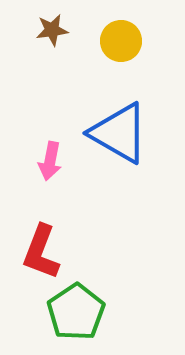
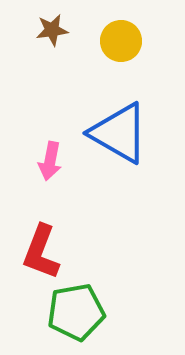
green pentagon: rotated 24 degrees clockwise
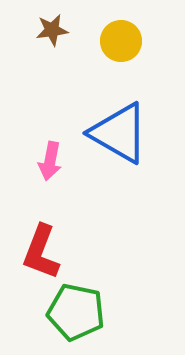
green pentagon: rotated 22 degrees clockwise
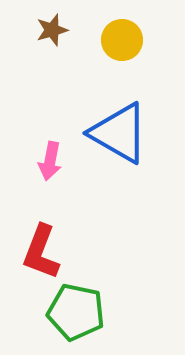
brown star: rotated 8 degrees counterclockwise
yellow circle: moved 1 px right, 1 px up
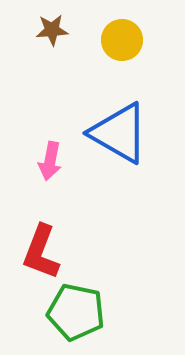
brown star: rotated 12 degrees clockwise
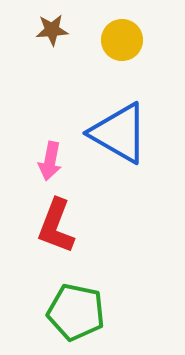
red L-shape: moved 15 px right, 26 px up
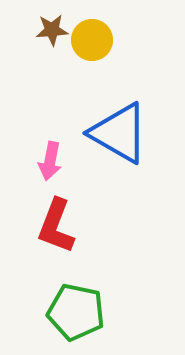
yellow circle: moved 30 px left
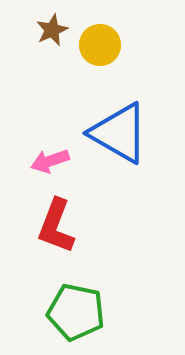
brown star: rotated 20 degrees counterclockwise
yellow circle: moved 8 px right, 5 px down
pink arrow: rotated 60 degrees clockwise
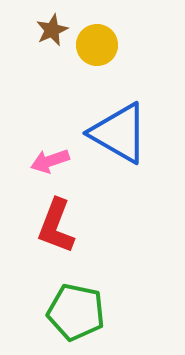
yellow circle: moved 3 px left
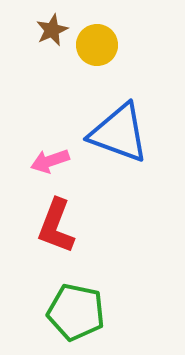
blue triangle: rotated 10 degrees counterclockwise
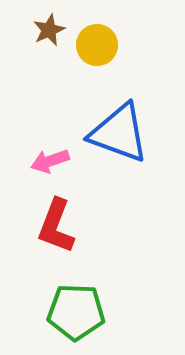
brown star: moved 3 px left
green pentagon: rotated 10 degrees counterclockwise
